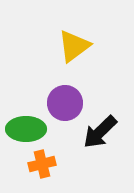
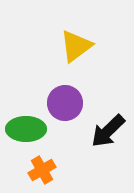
yellow triangle: moved 2 px right
black arrow: moved 8 px right, 1 px up
orange cross: moved 6 px down; rotated 16 degrees counterclockwise
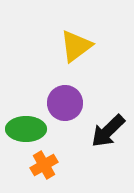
orange cross: moved 2 px right, 5 px up
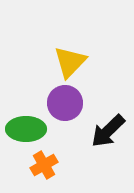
yellow triangle: moved 6 px left, 16 px down; rotated 9 degrees counterclockwise
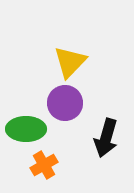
black arrow: moved 2 px left, 7 px down; rotated 30 degrees counterclockwise
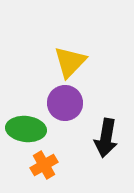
green ellipse: rotated 6 degrees clockwise
black arrow: rotated 6 degrees counterclockwise
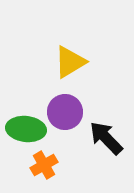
yellow triangle: rotated 15 degrees clockwise
purple circle: moved 9 px down
black arrow: rotated 126 degrees clockwise
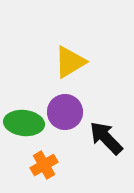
green ellipse: moved 2 px left, 6 px up
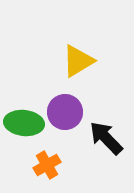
yellow triangle: moved 8 px right, 1 px up
orange cross: moved 3 px right
